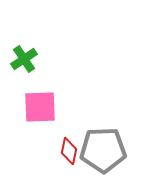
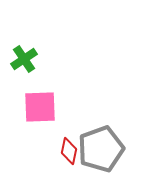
gray pentagon: moved 2 px left, 1 px up; rotated 18 degrees counterclockwise
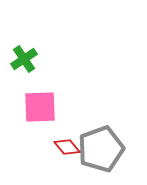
red diamond: moved 2 px left, 4 px up; rotated 52 degrees counterclockwise
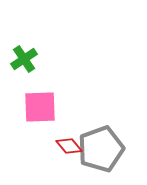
red diamond: moved 2 px right, 1 px up
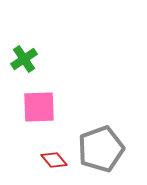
pink square: moved 1 px left
red diamond: moved 15 px left, 14 px down
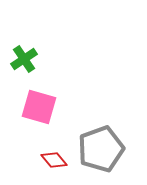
pink square: rotated 18 degrees clockwise
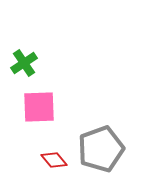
green cross: moved 4 px down
pink square: rotated 18 degrees counterclockwise
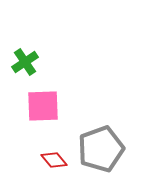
green cross: moved 1 px right, 1 px up
pink square: moved 4 px right, 1 px up
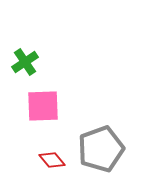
red diamond: moved 2 px left
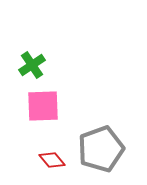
green cross: moved 7 px right, 3 px down
